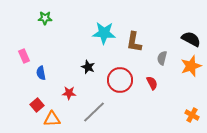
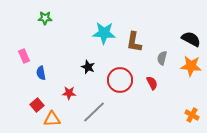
orange star: rotated 25 degrees clockwise
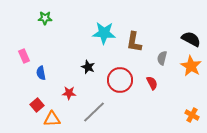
orange star: rotated 25 degrees clockwise
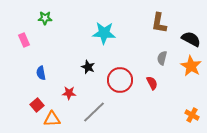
brown L-shape: moved 25 px right, 19 px up
pink rectangle: moved 16 px up
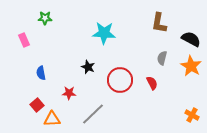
gray line: moved 1 px left, 2 px down
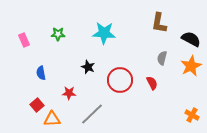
green star: moved 13 px right, 16 px down
orange star: rotated 15 degrees clockwise
gray line: moved 1 px left
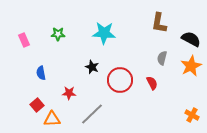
black star: moved 4 px right
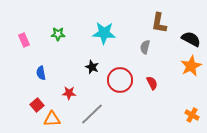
gray semicircle: moved 17 px left, 11 px up
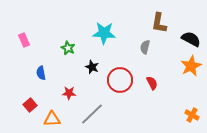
green star: moved 10 px right, 14 px down; rotated 24 degrees clockwise
red square: moved 7 px left
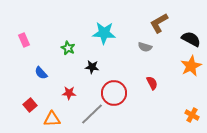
brown L-shape: rotated 50 degrees clockwise
gray semicircle: rotated 88 degrees counterclockwise
black star: rotated 16 degrees counterclockwise
blue semicircle: rotated 32 degrees counterclockwise
red circle: moved 6 px left, 13 px down
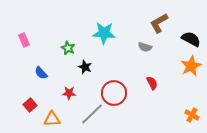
black star: moved 7 px left; rotated 16 degrees clockwise
